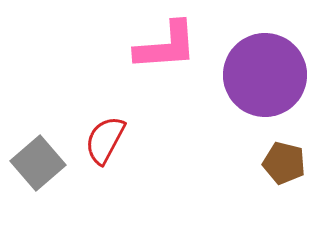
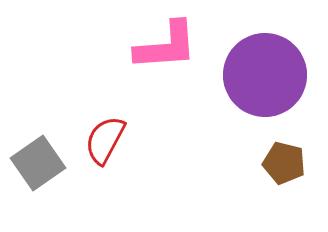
gray square: rotated 6 degrees clockwise
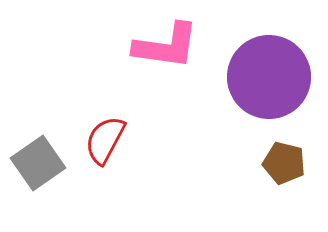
pink L-shape: rotated 12 degrees clockwise
purple circle: moved 4 px right, 2 px down
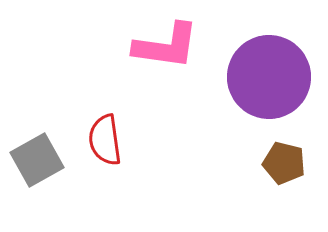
red semicircle: rotated 36 degrees counterclockwise
gray square: moved 1 px left, 3 px up; rotated 6 degrees clockwise
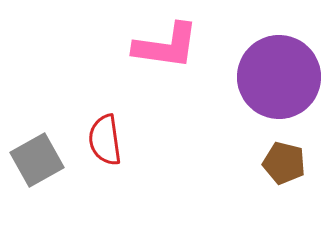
purple circle: moved 10 px right
